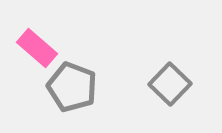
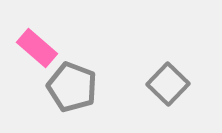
gray square: moved 2 px left
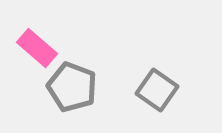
gray square: moved 11 px left, 6 px down; rotated 9 degrees counterclockwise
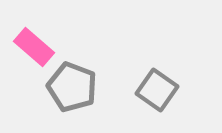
pink rectangle: moved 3 px left, 1 px up
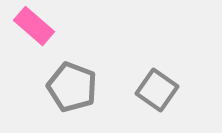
pink rectangle: moved 21 px up
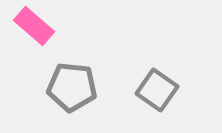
gray pentagon: rotated 15 degrees counterclockwise
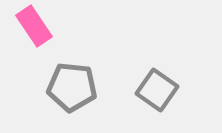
pink rectangle: rotated 15 degrees clockwise
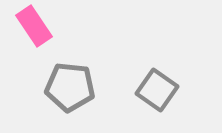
gray pentagon: moved 2 px left
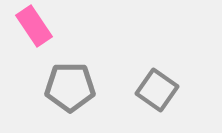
gray pentagon: rotated 6 degrees counterclockwise
